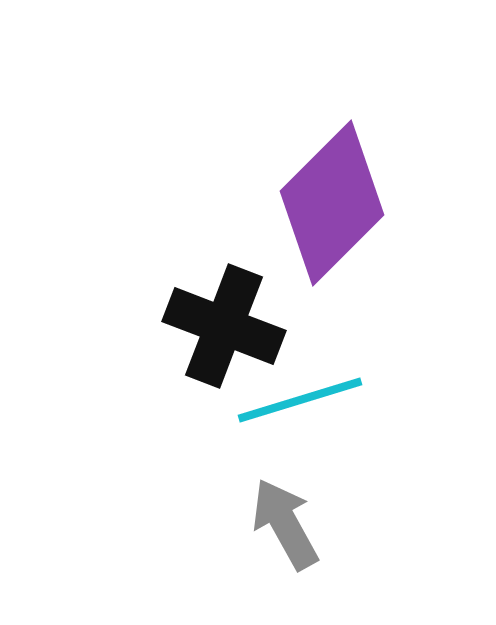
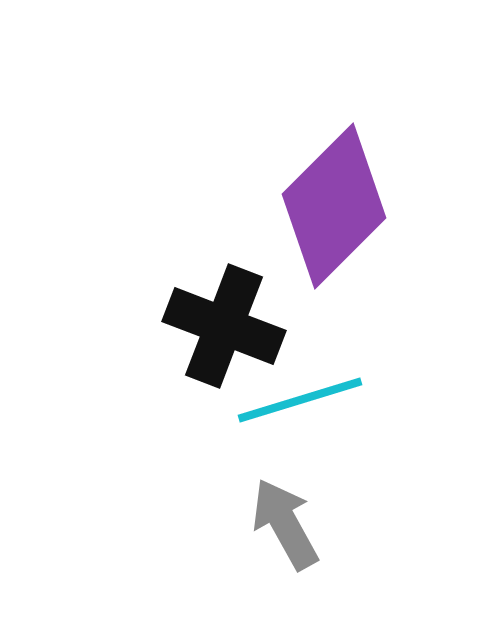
purple diamond: moved 2 px right, 3 px down
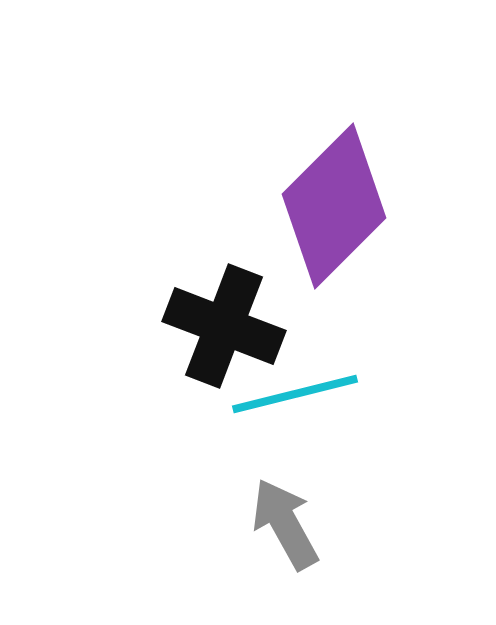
cyan line: moved 5 px left, 6 px up; rotated 3 degrees clockwise
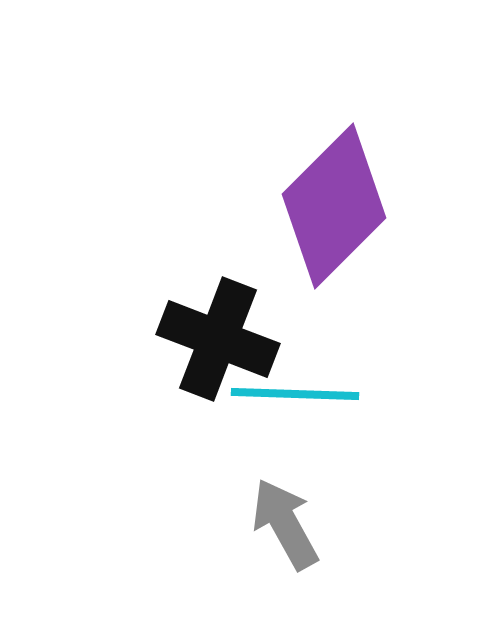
black cross: moved 6 px left, 13 px down
cyan line: rotated 16 degrees clockwise
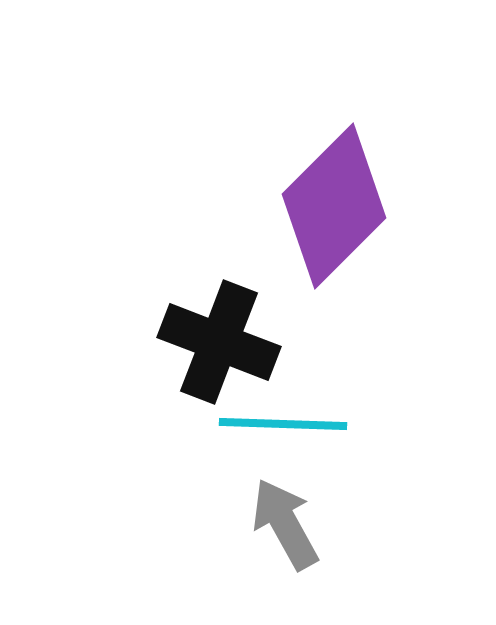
black cross: moved 1 px right, 3 px down
cyan line: moved 12 px left, 30 px down
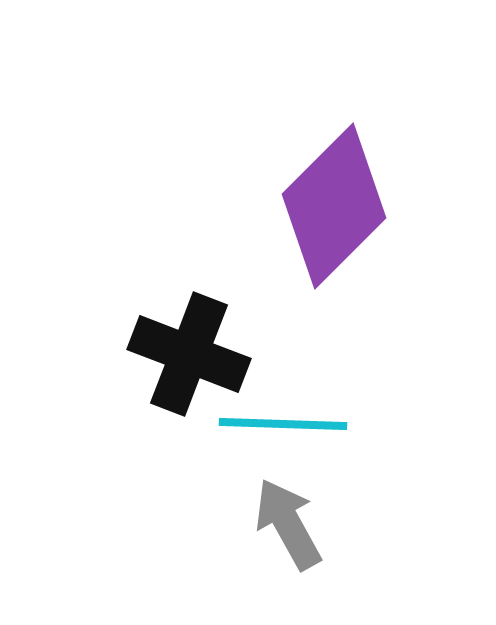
black cross: moved 30 px left, 12 px down
gray arrow: moved 3 px right
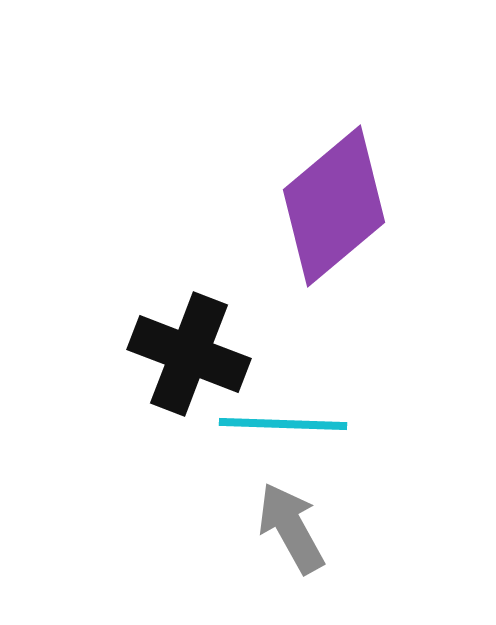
purple diamond: rotated 5 degrees clockwise
gray arrow: moved 3 px right, 4 px down
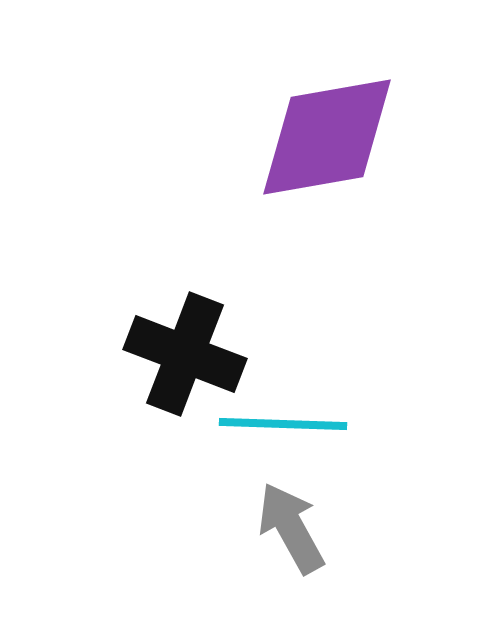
purple diamond: moved 7 px left, 69 px up; rotated 30 degrees clockwise
black cross: moved 4 px left
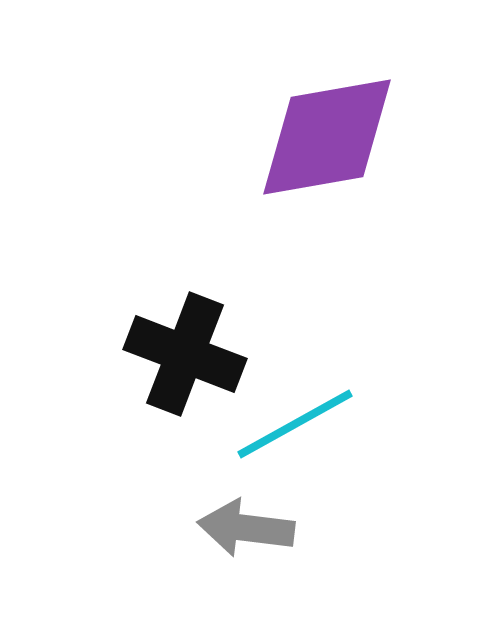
cyan line: moved 12 px right; rotated 31 degrees counterclockwise
gray arrow: moved 45 px left; rotated 54 degrees counterclockwise
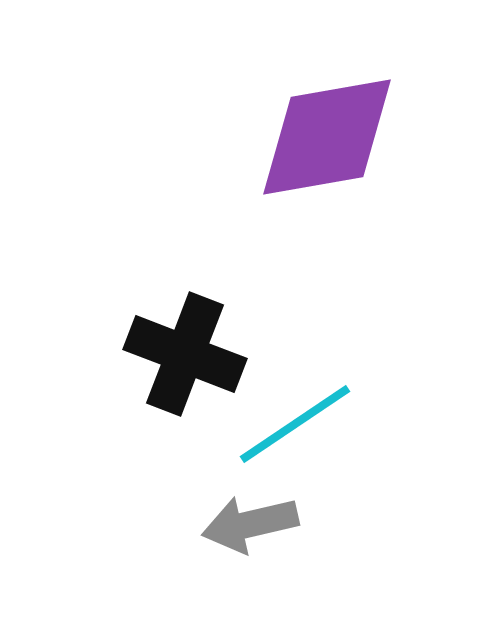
cyan line: rotated 5 degrees counterclockwise
gray arrow: moved 4 px right, 4 px up; rotated 20 degrees counterclockwise
